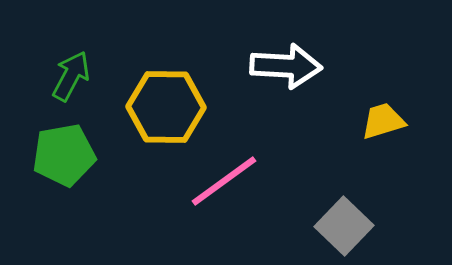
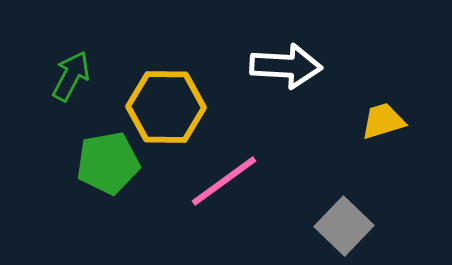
green pentagon: moved 44 px right, 8 px down
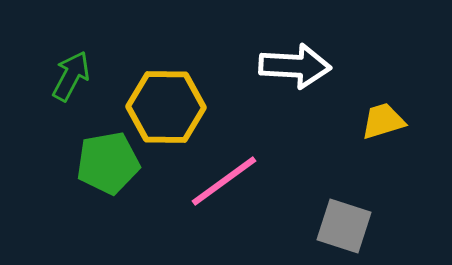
white arrow: moved 9 px right
gray square: rotated 26 degrees counterclockwise
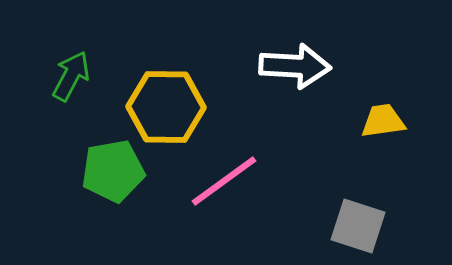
yellow trapezoid: rotated 9 degrees clockwise
green pentagon: moved 5 px right, 8 px down
gray square: moved 14 px right
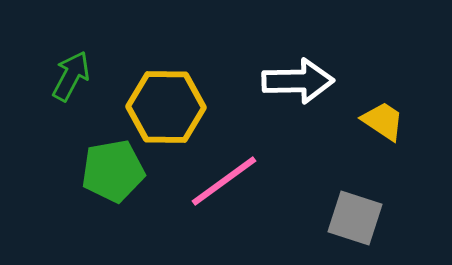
white arrow: moved 3 px right, 15 px down; rotated 4 degrees counterclockwise
yellow trapezoid: rotated 42 degrees clockwise
gray square: moved 3 px left, 8 px up
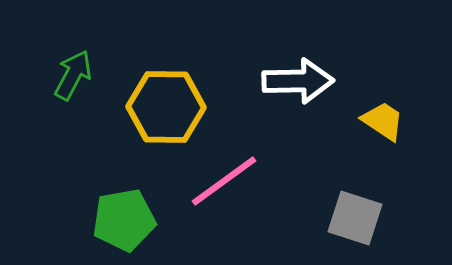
green arrow: moved 2 px right, 1 px up
green pentagon: moved 11 px right, 49 px down
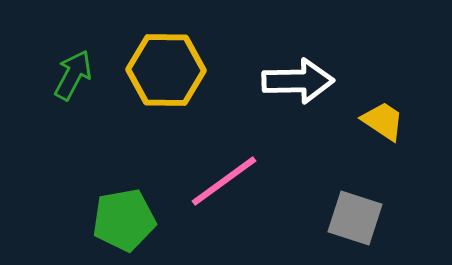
yellow hexagon: moved 37 px up
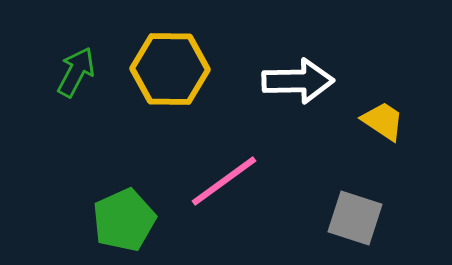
yellow hexagon: moved 4 px right, 1 px up
green arrow: moved 3 px right, 3 px up
green pentagon: rotated 14 degrees counterclockwise
